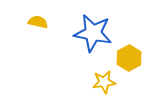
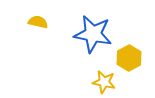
blue star: moved 1 px down
yellow star: rotated 20 degrees clockwise
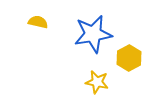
blue star: rotated 21 degrees counterclockwise
yellow star: moved 7 px left
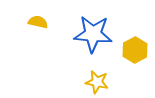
blue star: rotated 15 degrees clockwise
yellow hexagon: moved 6 px right, 8 px up
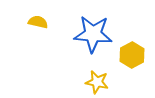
yellow hexagon: moved 3 px left, 5 px down
